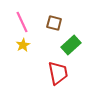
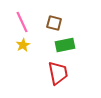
green rectangle: moved 6 px left; rotated 30 degrees clockwise
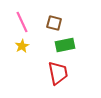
yellow star: moved 1 px left, 1 px down
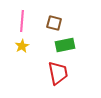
pink line: moved 1 px up; rotated 30 degrees clockwise
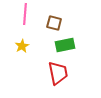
pink line: moved 3 px right, 7 px up
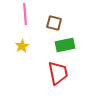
pink line: rotated 10 degrees counterclockwise
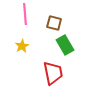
green rectangle: rotated 72 degrees clockwise
red trapezoid: moved 5 px left
